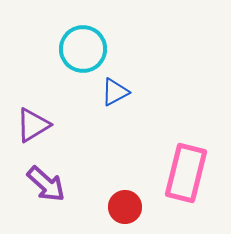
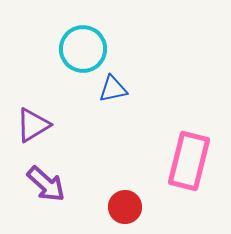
blue triangle: moved 2 px left, 3 px up; rotated 16 degrees clockwise
pink rectangle: moved 3 px right, 12 px up
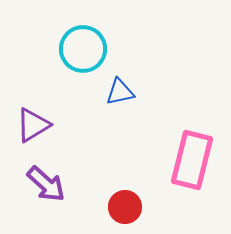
blue triangle: moved 7 px right, 3 px down
pink rectangle: moved 3 px right, 1 px up
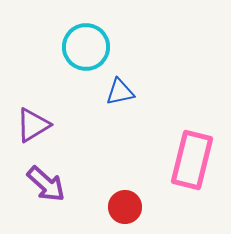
cyan circle: moved 3 px right, 2 px up
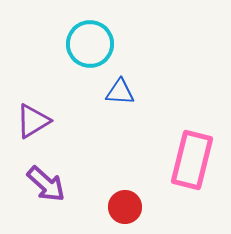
cyan circle: moved 4 px right, 3 px up
blue triangle: rotated 16 degrees clockwise
purple triangle: moved 4 px up
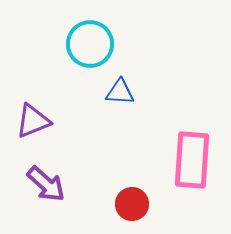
purple triangle: rotated 9 degrees clockwise
pink rectangle: rotated 10 degrees counterclockwise
red circle: moved 7 px right, 3 px up
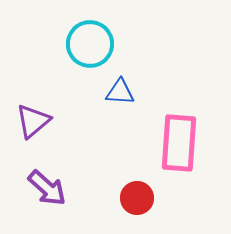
purple triangle: rotated 18 degrees counterclockwise
pink rectangle: moved 13 px left, 17 px up
purple arrow: moved 1 px right, 4 px down
red circle: moved 5 px right, 6 px up
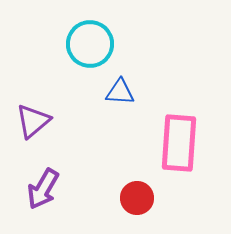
purple arrow: moved 4 px left, 1 px down; rotated 78 degrees clockwise
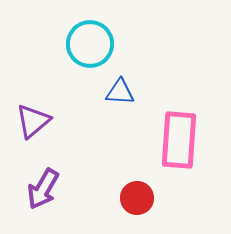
pink rectangle: moved 3 px up
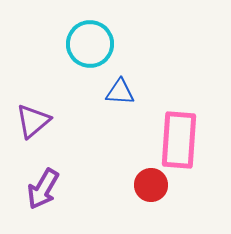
red circle: moved 14 px right, 13 px up
